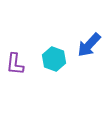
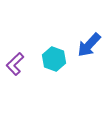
purple L-shape: rotated 40 degrees clockwise
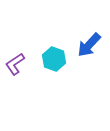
purple L-shape: rotated 10 degrees clockwise
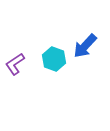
blue arrow: moved 4 px left, 1 px down
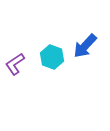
cyan hexagon: moved 2 px left, 2 px up
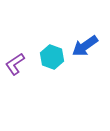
blue arrow: rotated 12 degrees clockwise
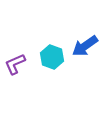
purple L-shape: rotated 10 degrees clockwise
